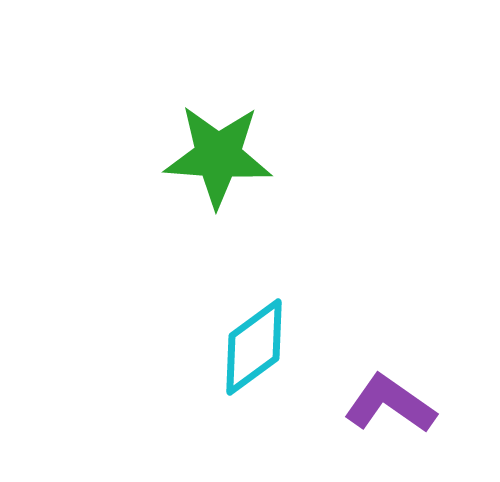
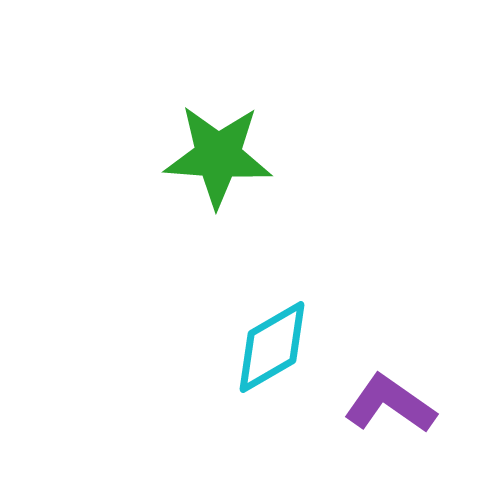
cyan diamond: moved 18 px right; rotated 6 degrees clockwise
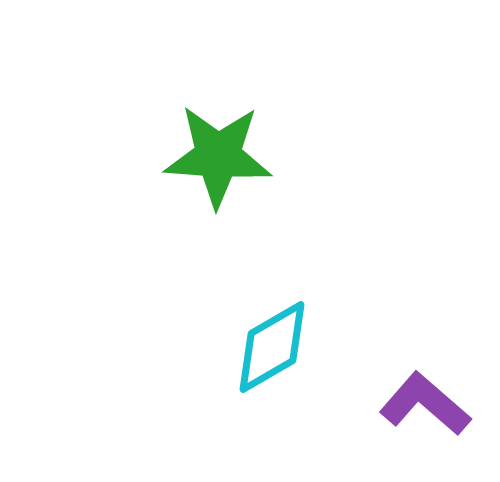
purple L-shape: moved 35 px right; rotated 6 degrees clockwise
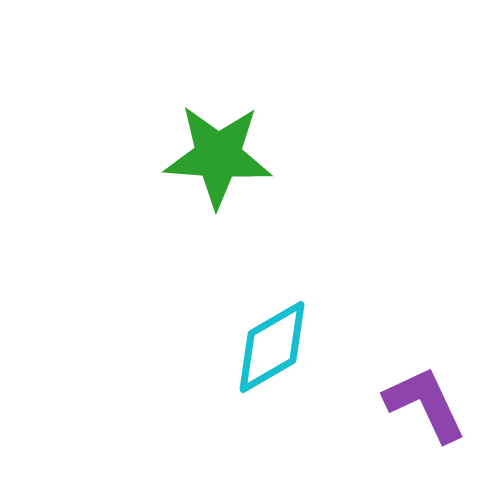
purple L-shape: rotated 24 degrees clockwise
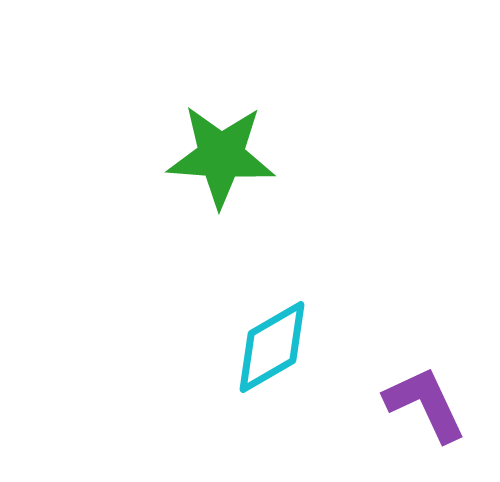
green star: moved 3 px right
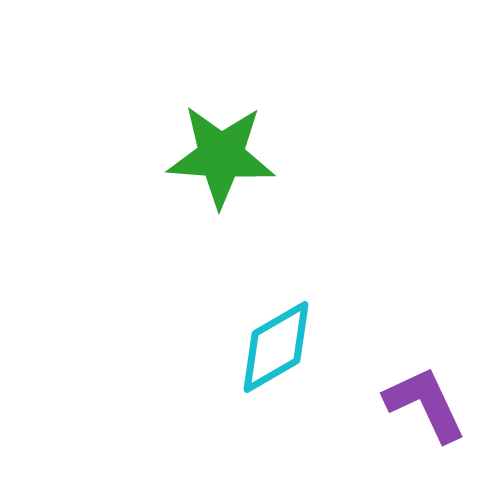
cyan diamond: moved 4 px right
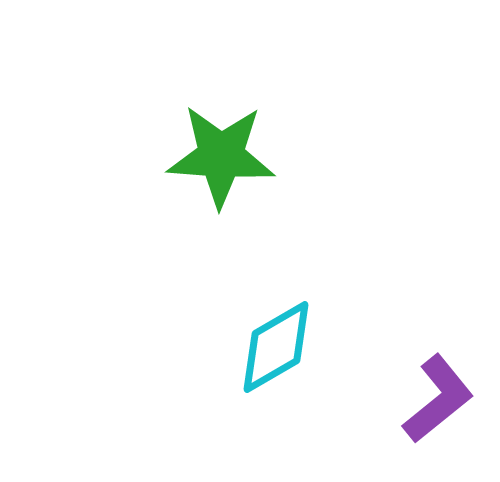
purple L-shape: moved 13 px right, 5 px up; rotated 76 degrees clockwise
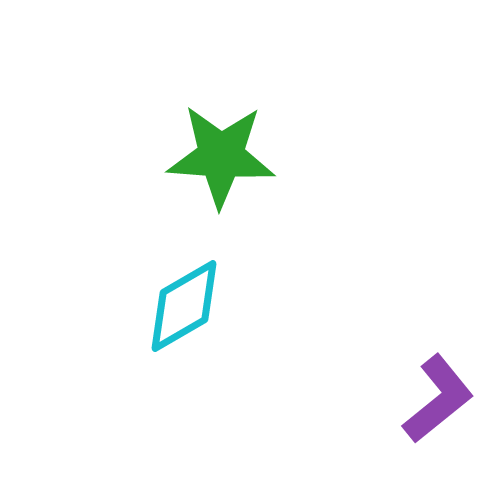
cyan diamond: moved 92 px left, 41 px up
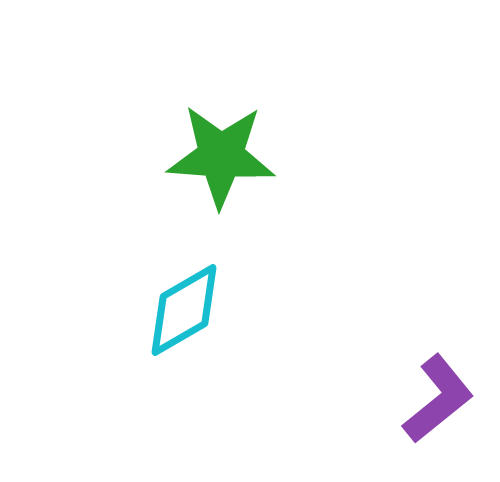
cyan diamond: moved 4 px down
